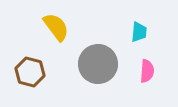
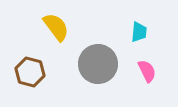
pink semicircle: rotated 30 degrees counterclockwise
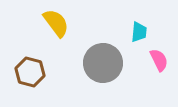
yellow semicircle: moved 4 px up
gray circle: moved 5 px right, 1 px up
pink semicircle: moved 12 px right, 11 px up
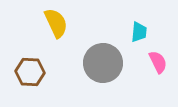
yellow semicircle: rotated 12 degrees clockwise
pink semicircle: moved 1 px left, 2 px down
brown hexagon: rotated 12 degrees counterclockwise
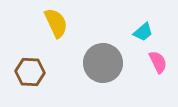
cyan trapezoid: moved 4 px right; rotated 45 degrees clockwise
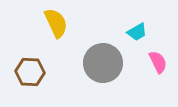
cyan trapezoid: moved 6 px left; rotated 10 degrees clockwise
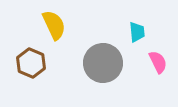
yellow semicircle: moved 2 px left, 2 px down
cyan trapezoid: rotated 65 degrees counterclockwise
brown hexagon: moved 1 px right, 9 px up; rotated 20 degrees clockwise
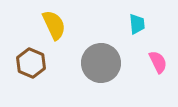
cyan trapezoid: moved 8 px up
gray circle: moved 2 px left
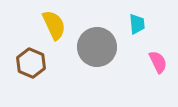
gray circle: moved 4 px left, 16 px up
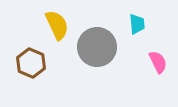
yellow semicircle: moved 3 px right
